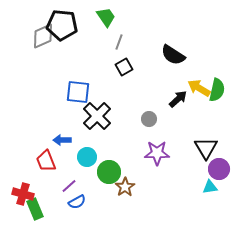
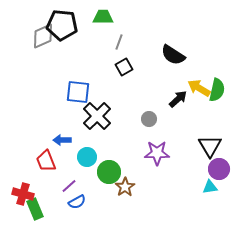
green trapezoid: moved 3 px left; rotated 55 degrees counterclockwise
black triangle: moved 4 px right, 2 px up
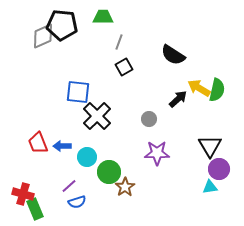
blue arrow: moved 6 px down
red trapezoid: moved 8 px left, 18 px up
blue semicircle: rotated 12 degrees clockwise
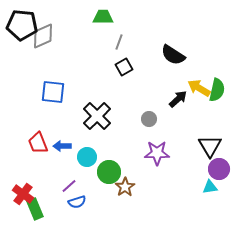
black pentagon: moved 40 px left
blue square: moved 25 px left
red cross: rotated 20 degrees clockwise
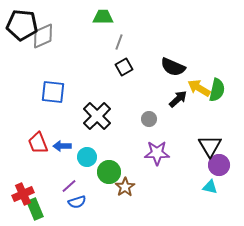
black semicircle: moved 12 px down; rotated 10 degrees counterclockwise
purple circle: moved 4 px up
cyan triangle: rotated 21 degrees clockwise
red cross: rotated 30 degrees clockwise
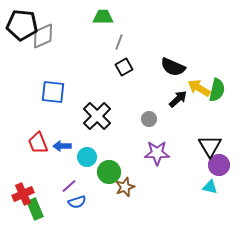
brown star: rotated 12 degrees clockwise
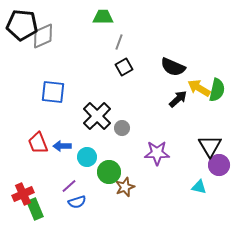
gray circle: moved 27 px left, 9 px down
cyan triangle: moved 11 px left
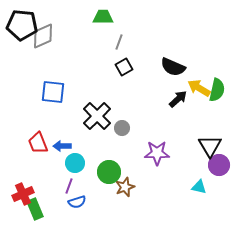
cyan circle: moved 12 px left, 6 px down
purple line: rotated 28 degrees counterclockwise
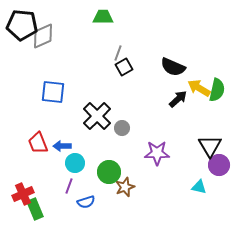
gray line: moved 1 px left, 11 px down
blue semicircle: moved 9 px right
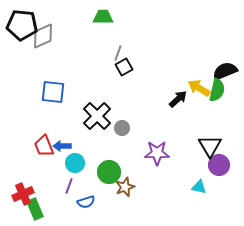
black semicircle: moved 52 px right, 4 px down; rotated 135 degrees clockwise
red trapezoid: moved 6 px right, 3 px down
